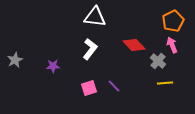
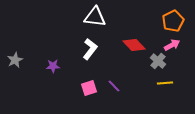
pink arrow: rotated 84 degrees clockwise
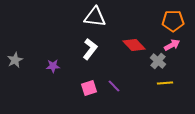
orange pentagon: rotated 25 degrees clockwise
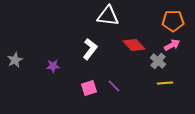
white triangle: moved 13 px right, 1 px up
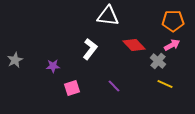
yellow line: moved 1 px down; rotated 28 degrees clockwise
pink square: moved 17 px left
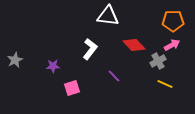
gray cross: rotated 21 degrees clockwise
purple line: moved 10 px up
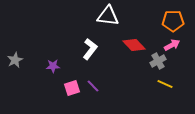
purple line: moved 21 px left, 10 px down
